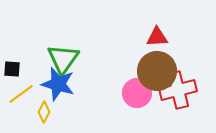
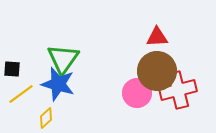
yellow diamond: moved 2 px right, 6 px down; rotated 20 degrees clockwise
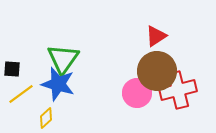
red triangle: moved 1 px left, 1 px up; rotated 30 degrees counterclockwise
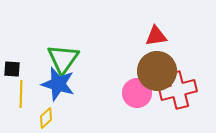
red triangle: rotated 25 degrees clockwise
yellow line: rotated 52 degrees counterclockwise
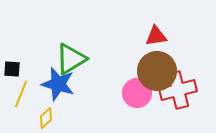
green triangle: moved 8 px right; rotated 24 degrees clockwise
yellow line: rotated 20 degrees clockwise
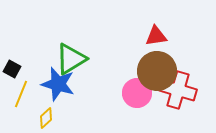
black square: rotated 24 degrees clockwise
red cross: rotated 30 degrees clockwise
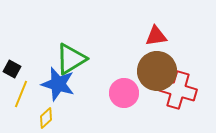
pink circle: moved 13 px left
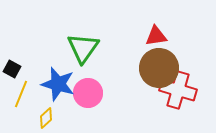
green triangle: moved 12 px right, 11 px up; rotated 24 degrees counterclockwise
brown circle: moved 2 px right, 3 px up
pink circle: moved 36 px left
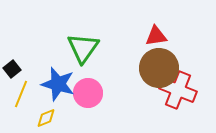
black square: rotated 24 degrees clockwise
red cross: rotated 6 degrees clockwise
yellow diamond: rotated 20 degrees clockwise
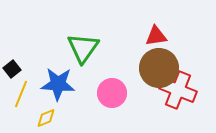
blue star: rotated 12 degrees counterclockwise
pink circle: moved 24 px right
